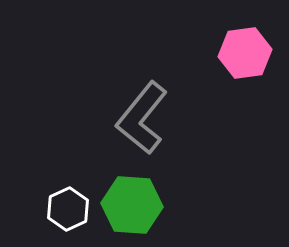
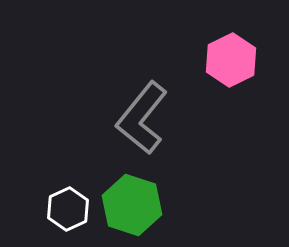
pink hexagon: moved 14 px left, 7 px down; rotated 18 degrees counterclockwise
green hexagon: rotated 14 degrees clockwise
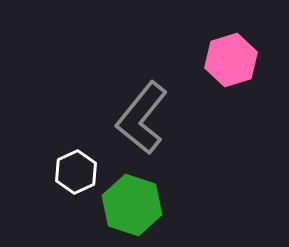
pink hexagon: rotated 9 degrees clockwise
white hexagon: moved 8 px right, 37 px up
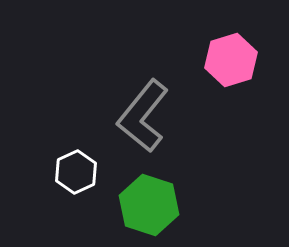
gray L-shape: moved 1 px right, 2 px up
green hexagon: moved 17 px right
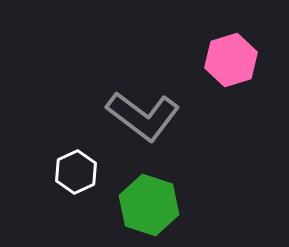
gray L-shape: rotated 92 degrees counterclockwise
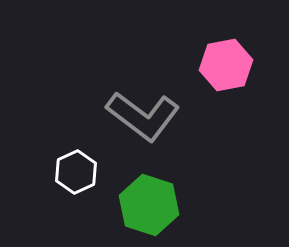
pink hexagon: moved 5 px left, 5 px down; rotated 6 degrees clockwise
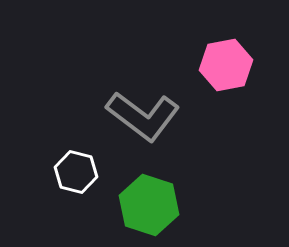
white hexagon: rotated 21 degrees counterclockwise
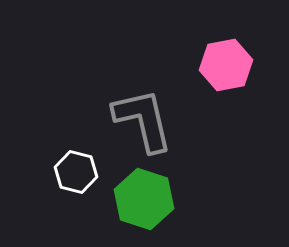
gray L-shape: moved 4 px down; rotated 140 degrees counterclockwise
green hexagon: moved 5 px left, 6 px up
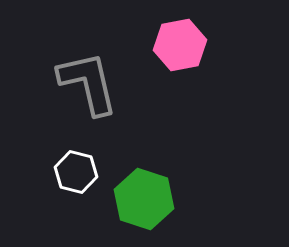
pink hexagon: moved 46 px left, 20 px up
gray L-shape: moved 55 px left, 37 px up
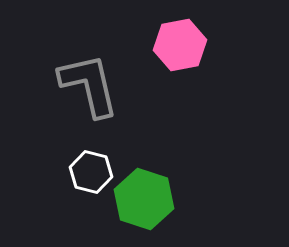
gray L-shape: moved 1 px right, 2 px down
white hexagon: moved 15 px right
